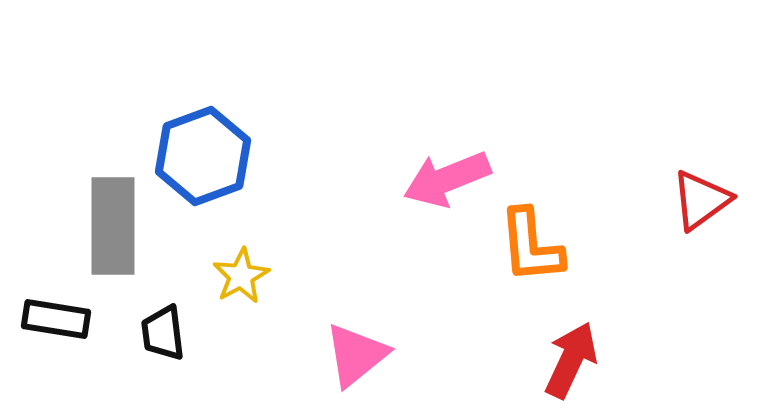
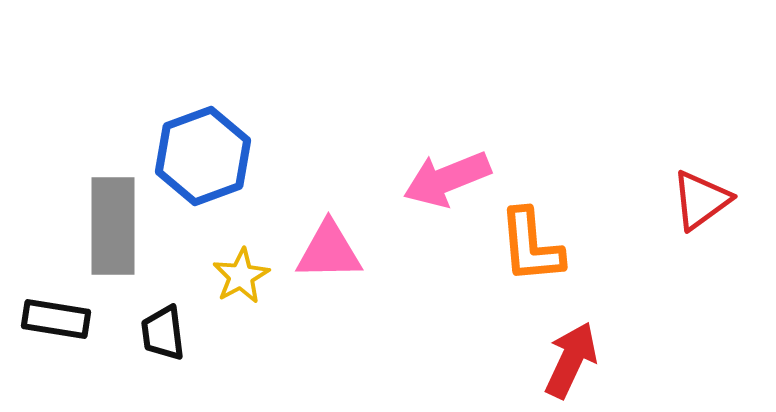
pink triangle: moved 27 px left, 104 px up; rotated 38 degrees clockwise
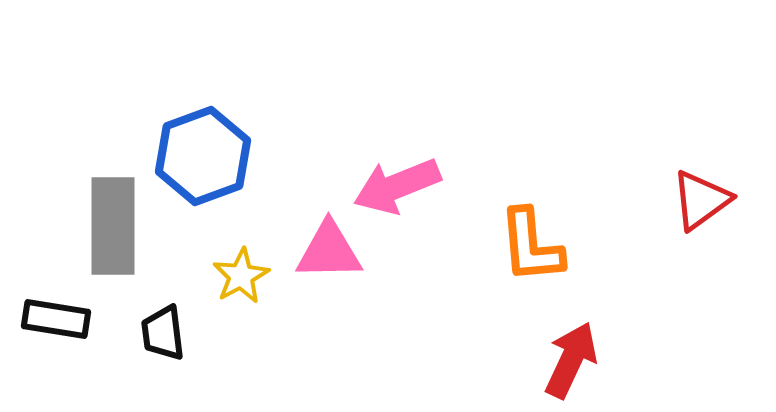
pink arrow: moved 50 px left, 7 px down
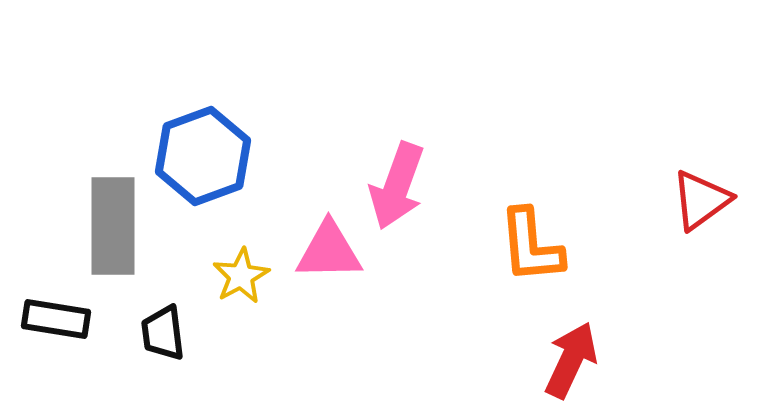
pink arrow: rotated 48 degrees counterclockwise
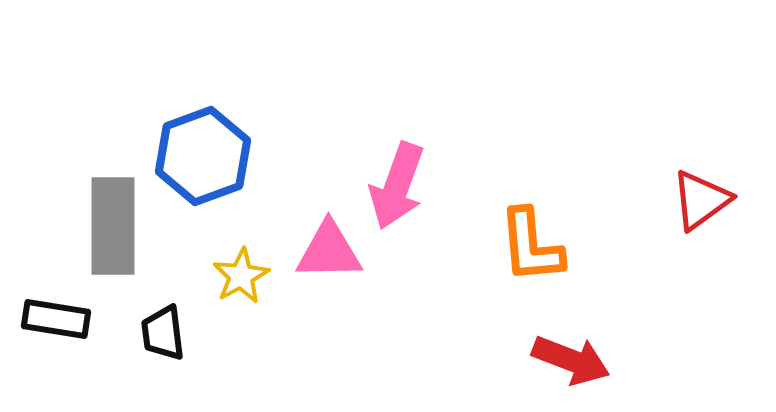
red arrow: rotated 86 degrees clockwise
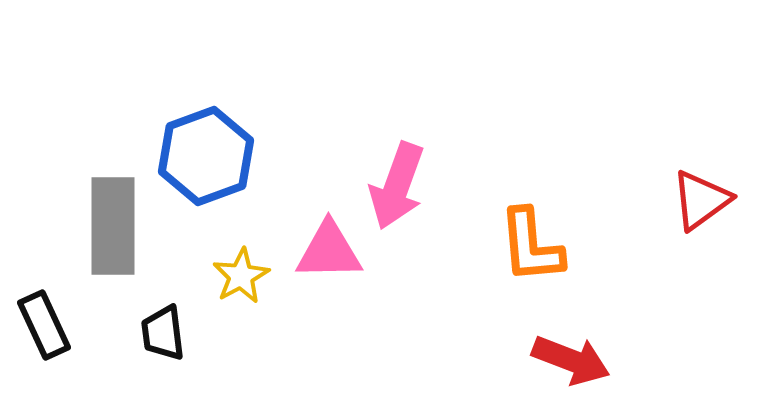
blue hexagon: moved 3 px right
black rectangle: moved 12 px left, 6 px down; rotated 56 degrees clockwise
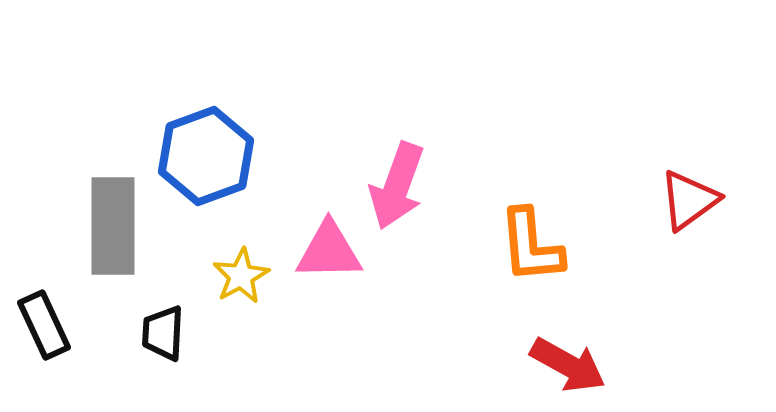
red triangle: moved 12 px left
black trapezoid: rotated 10 degrees clockwise
red arrow: moved 3 px left, 5 px down; rotated 8 degrees clockwise
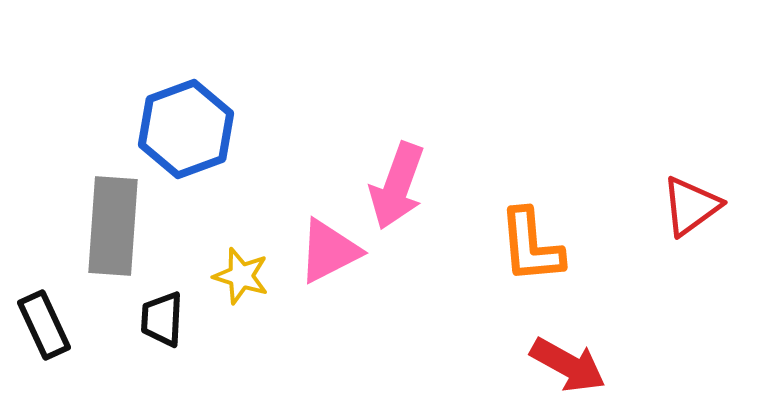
blue hexagon: moved 20 px left, 27 px up
red triangle: moved 2 px right, 6 px down
gray rectangle: rotated 4 degrees clockwise
pink triangle: rotated 26 degrees counterclockwise
yellow star: rotated 26 degrees counterclockwise
black trapezoid: moved 1 px left, 14 px up
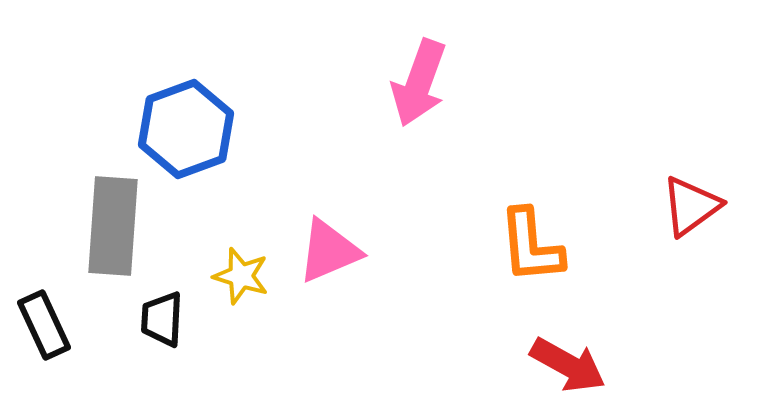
pink arrow: moved 22 px right, 103 px up
pink triangle: rotated 4 degrees clockwise
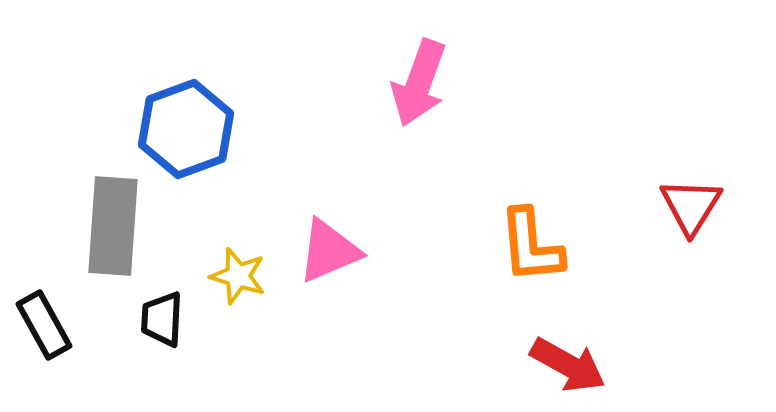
red triangle: rotated 22 degrees counterclockwise
yellow star: moved 3 px left
black rectangle: rotated 4 degrees counterclockwise
